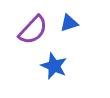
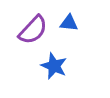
blue triangle: rotated 24 degrees clockwise
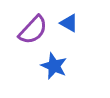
blue triangle: rotated 24 degrees clockwise
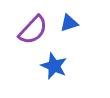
blue triangle: rotated 48 degrees counterclockwise
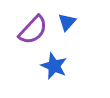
blue triangle: moved 2 px left, 1 px up; rotated 30 degrees counterclockwise
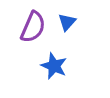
purple semicircle: moved 3 px up; rotated 20 degrees counterclockwise
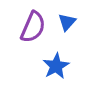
blue star: moved 2 px right; rotated 20 degrees clockwise
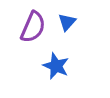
blue star: rotated 20 degrees counterclockwise
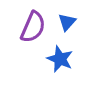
blue star: moved 4 px right, 7 px up
